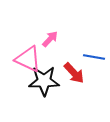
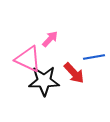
blue line: rotated 20 degrees counterclockwise
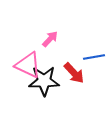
pink triangle: moved 6 px down
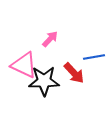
pink triangle: moved 4 px left
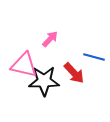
blue line: rotated 25 degrees clockwise
pink triangle: rotated 12 degrees counterclockwise
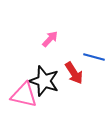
pink triangle: moved 30 px down
red arrow: rotated 10 degrees clockwise
black star: rotated 20 degrees clockwise
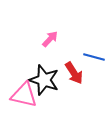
black star: moved 1 px up
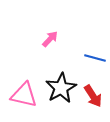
blue line: moved 1 px right, 1 px down
red arrow: moved 19 px right, 23 px down
black star: moved 17 px right, 8 px down; rotated 24 degrees clockwise
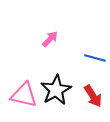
black star: moved 5 px left, 2 px down
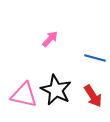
black star: rotated 16 degrees counterclockwise
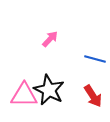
blue line: moved 1 px down
black star: moved 7 px left
pink triangle: rotated 12 degrees counterclockwise
